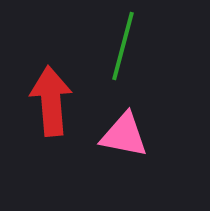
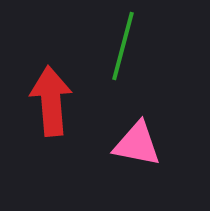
pink triangle: moved 13 px right, 9 px down
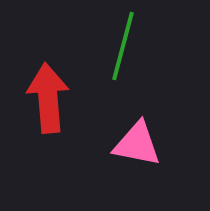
red arrow: moved 3 px left, 3 px up
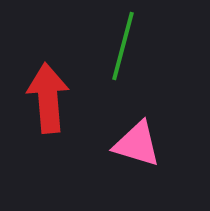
pink triangle: rotated 6 degrees clockwise
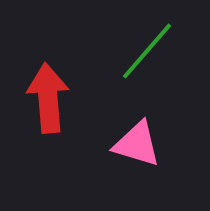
green line: moved 24 px right, 5 px down; rotated 26 degrees clockwise
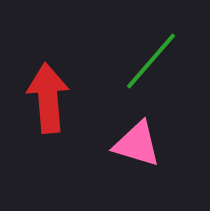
green line: moved 4 px right, 10 px down
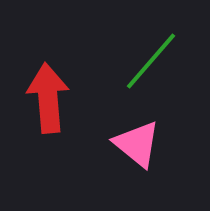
pink triangle: rotated 22 degrees clockwise
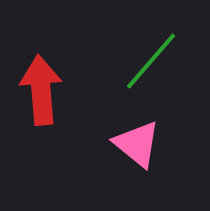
red arrow: moved 7 px left, 8 px up
